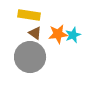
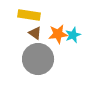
gray circle: moved 8 px right, 2 px down
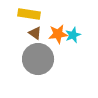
yellow rectangle: moved 1 px up
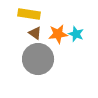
cyan star: moved 3 px right, 1 px up; rotated 28 degrees counterclockwise
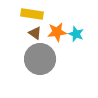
yellow rectangle: moved 3 px right
orange star: moved 1 px left, 2 px up
gray circle: moved 2 px right
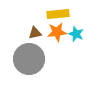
yellow rectangle: moved 26 px right; rotated 15 degrees counterclockwise
brown triangle: rotated 48 degrees counterclockwise
gray circle: moved 11 px left
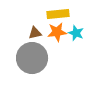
cyan star: moved 1 px up
gray circle: moved 3 px right, 1 px up
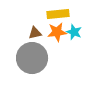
cyan star: moved 2 px left, 1 px up
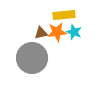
yellow rectangle: moved 6 px right, 1 px down
brown triangle: moved 6 px right
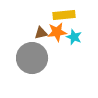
cyan star: moved 5 px down
